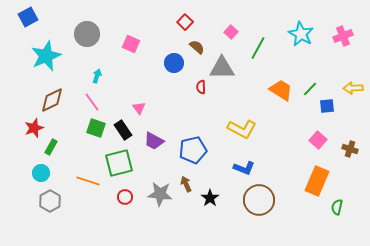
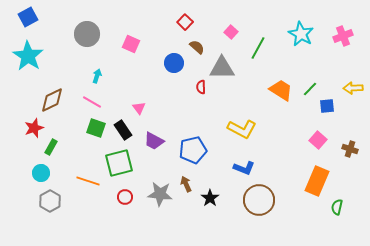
cyan star at (46, 56): moved 18 px left; rotated 16 degrees counterclockwise
pink line at (92, 102): rotated 24 degrees counterclockwise
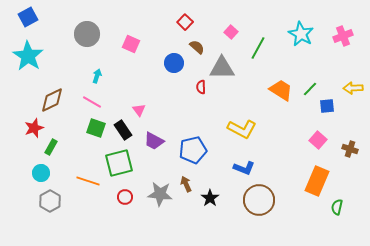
pink triangle at (139, 108): moved 2 px down
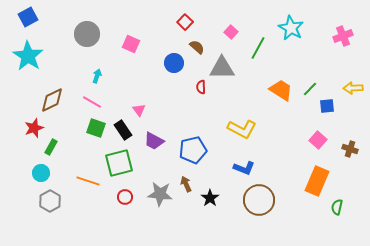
cyan star at (301, 34): moved 10 px left, 6 px up
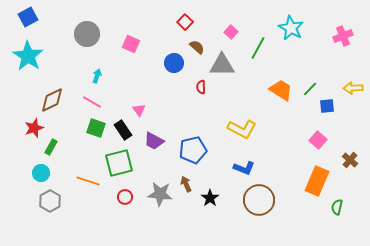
gray triangle at (222, 68): moved 3 px up
brown cross at (350, 149): moved 11 px down; rotated 21 degrees clockwise
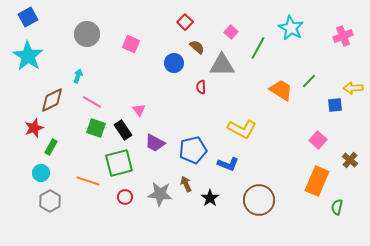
cyan arrow at (97, 76): moved 19 px left
green line at (310, 89): moved 1 px left, 8 px up
blue square at (327, 106): moved 8 px right, 1 px up
purple trapezoid at (154, 141): moved 1 px right, 2 px down
blue L-shape at (244, 168): moved 16 px left, 4 px up
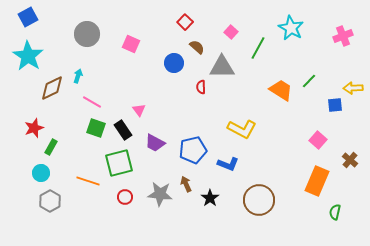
gray triangle at (222, 65): moved 2 px down
brown diamond at (52, 100): moved 12 px up
green semicircle at (337, 207): moved 2 px left, 5 px down
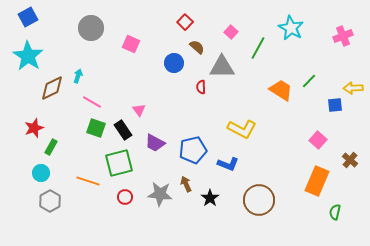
gray circle at (87, 34): moved 4 px right, 6 px up
